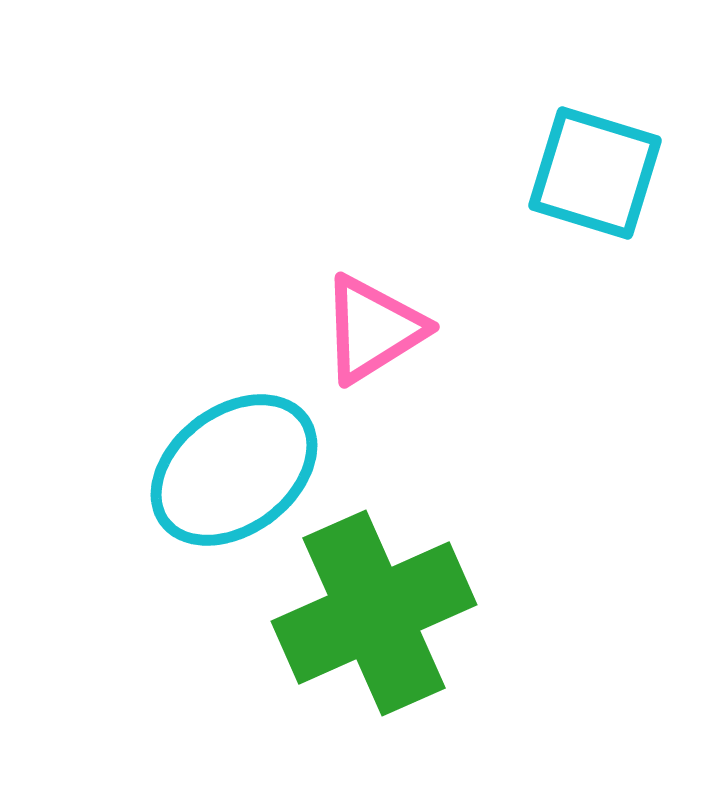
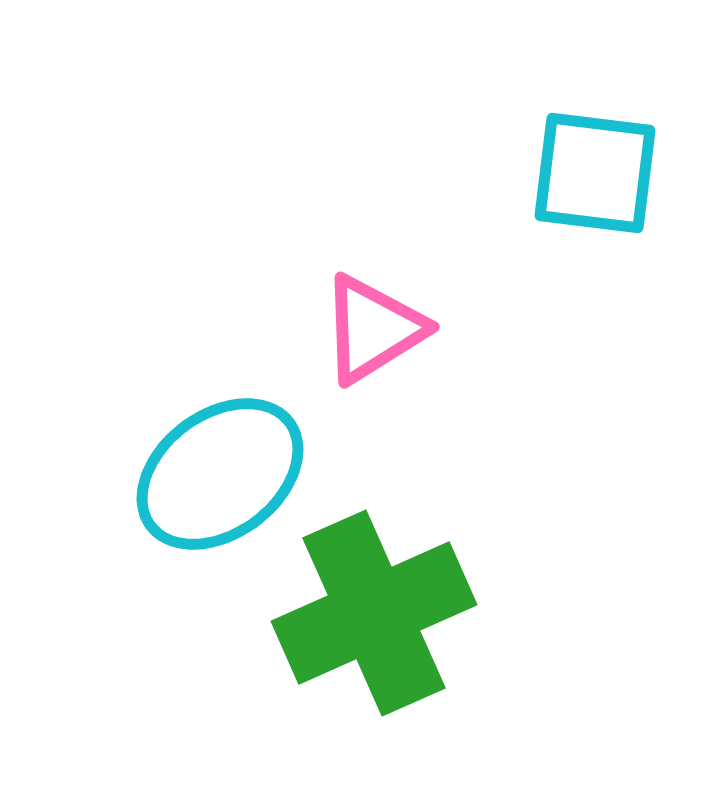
cyan square: rotated 10 degrees counterclockwise
cyan ellipse: moved 14 px left, 4 px down
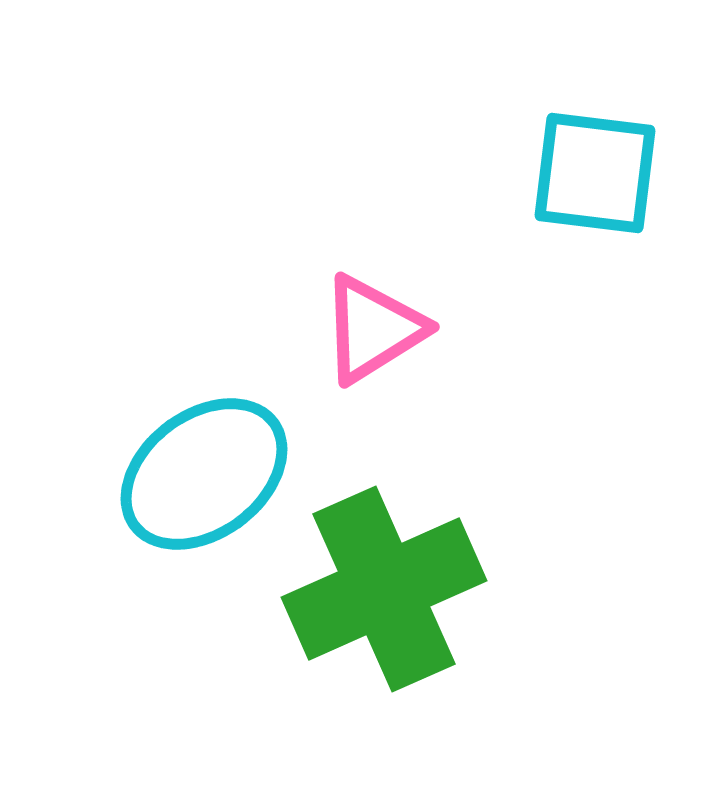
cyan ellipse: moved 16 px left
green cross: moved 10 px right, 24 px up
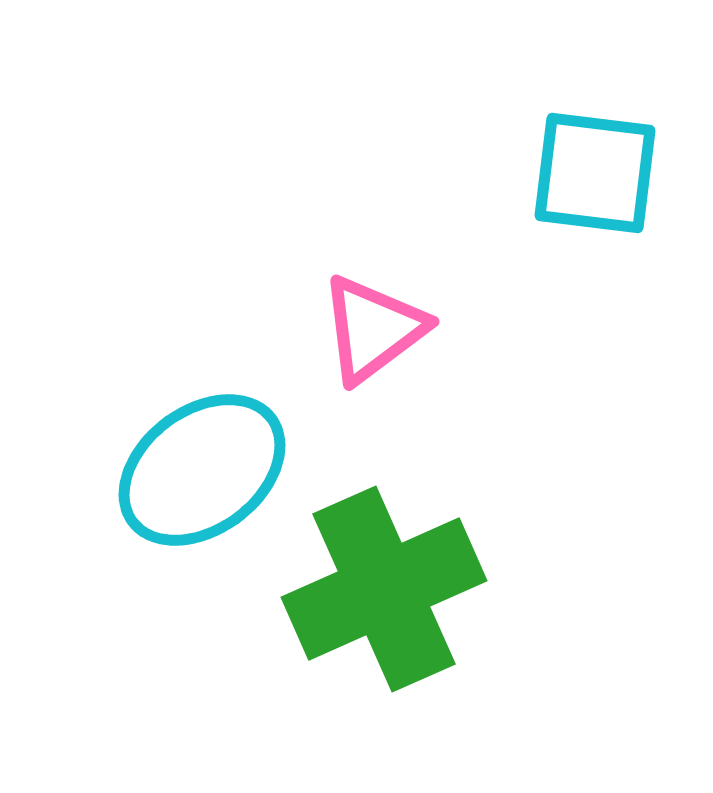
pink triangle: rotated 5 degrees counterclockwise
cyan ellipse: moved 2 px left, 4 px up
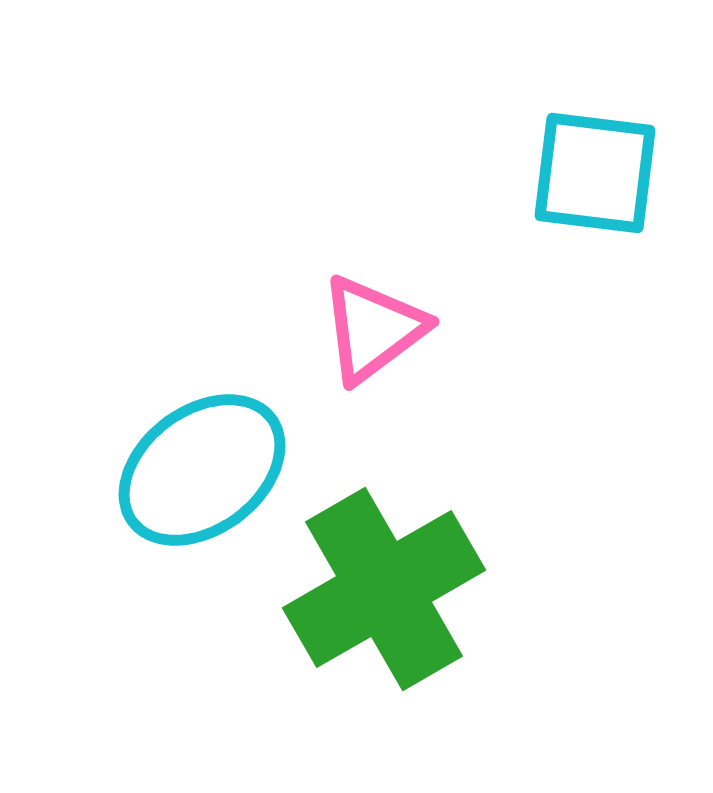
green cross: rotated 6 degrees counterclockwise
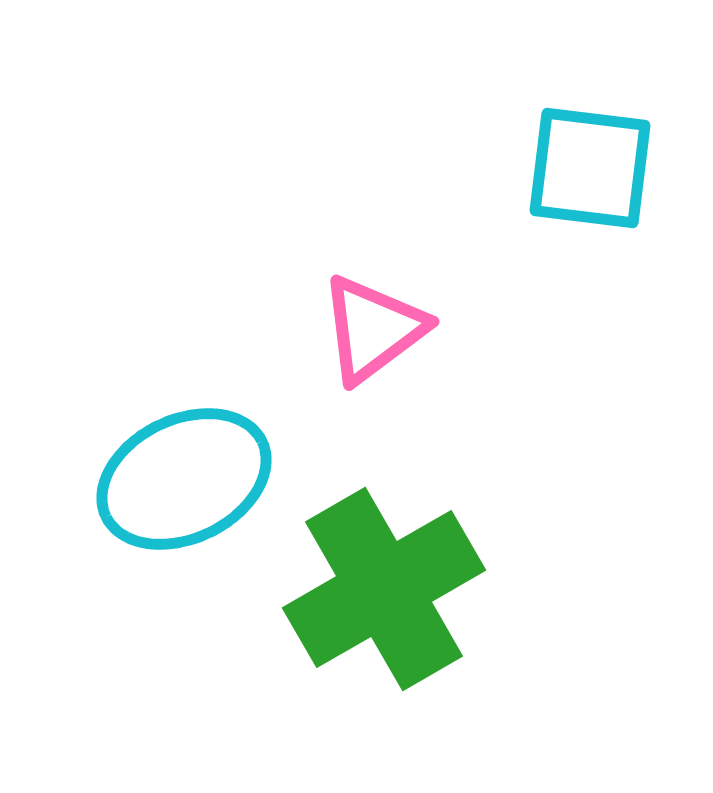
cyan square: moved 5 px left, 5 px up
cyan ellipse: moved 18 px left, 9 px down; rotated 11 degrees clockwise
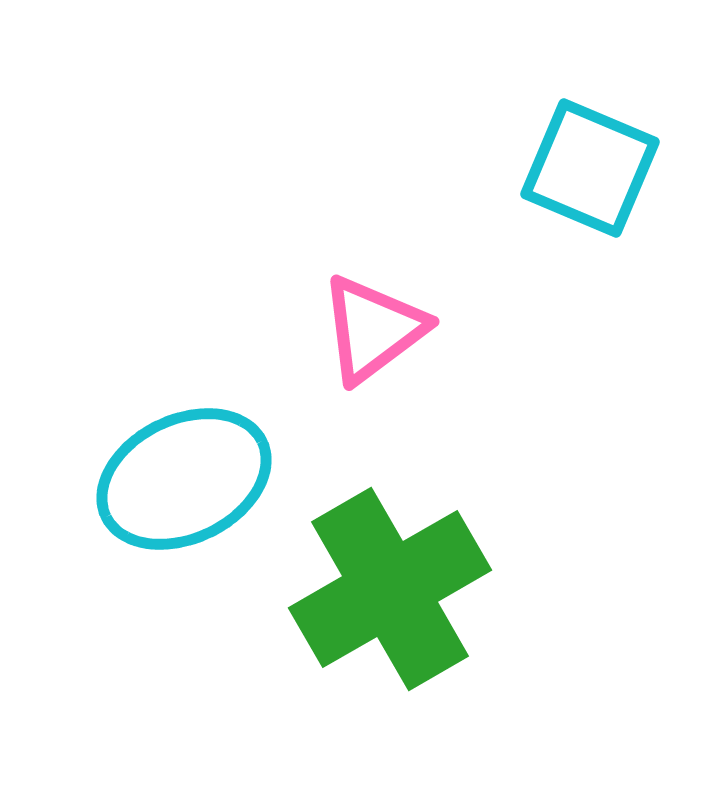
cyan square: rotated 16 degrees clockwise
green cross: moved 6 px right
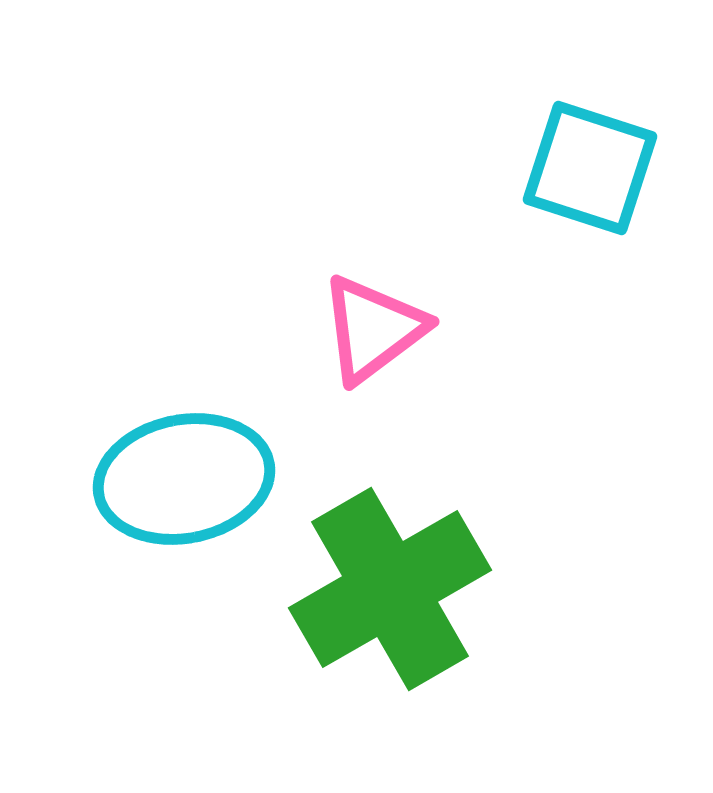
cyan square: rotated 5 degrees counterclockwise
cyan ellipse: rotated 15 degrees clockwise
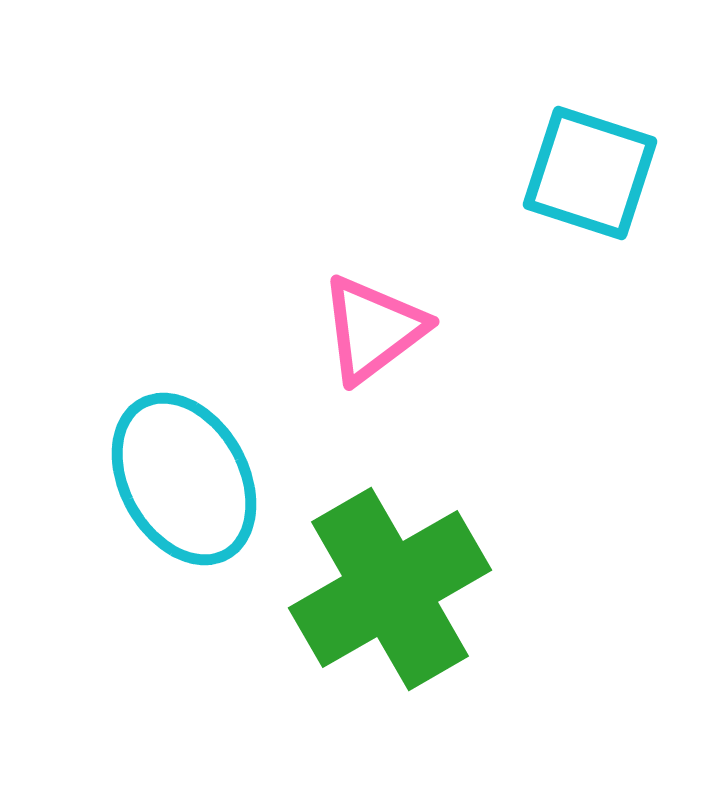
cyan square: moved 5 px down
cyan ellipse: rotated 72 degrees clockwise
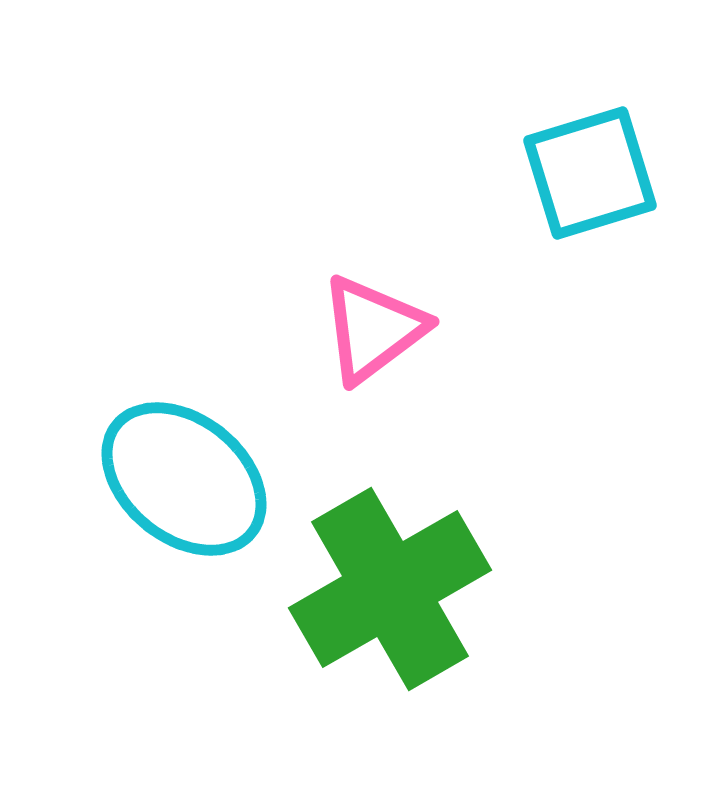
cyan square: rotated 35 degrees counterclockwise
cyan ellipse: rotated 22 degrees counterclockwise
